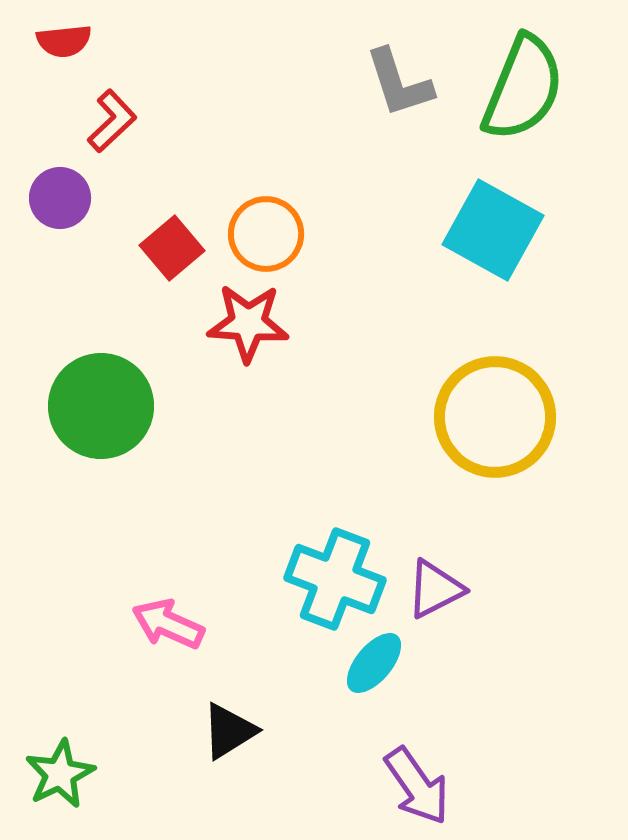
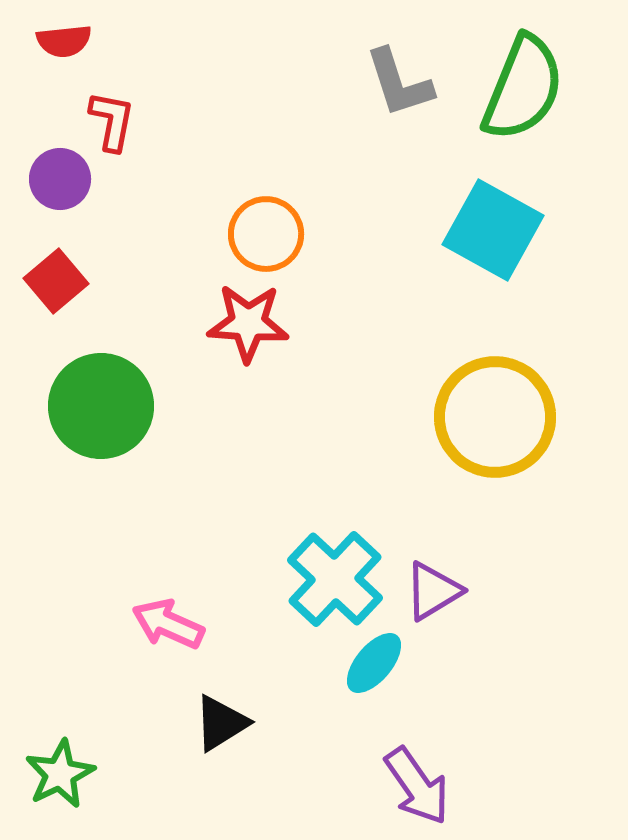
red L-shape: rotated 36 degrees counterclockwise
purple circle: moved 19 px up
red square: moved 116 px left, 33 px down
cyan cross: rotated 22 degrees clockwise
purple triangle: moved 2 px left, 2 px down; rotated 4 degrees counterclockwise
black triangle: moved 8 px left, 8 px up
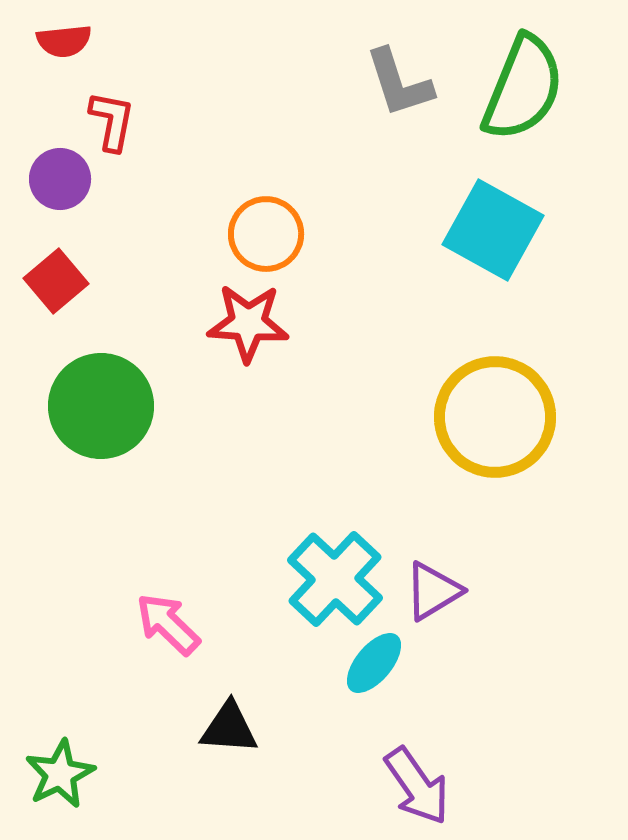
pink arrow: rotated 20 degrees clockwise
black triangle: moved 8 px right, 5 px down; rotated 36 degrees clockwise
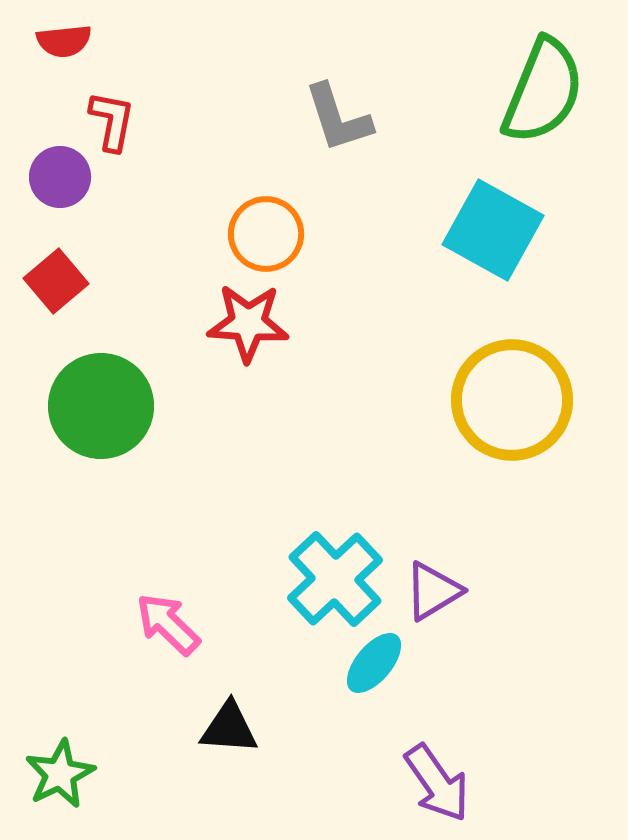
gray L-shape: moved 61 px left, 35 px down
green semicircle: moved 20 px right, 3 px down
purple circle: moved 2 px up
yellow circle: moved 17 px right, 17 px up
cyan cross: rotated 4 degrees clockwise
purple arrow: moved 20 px right, 3 px up
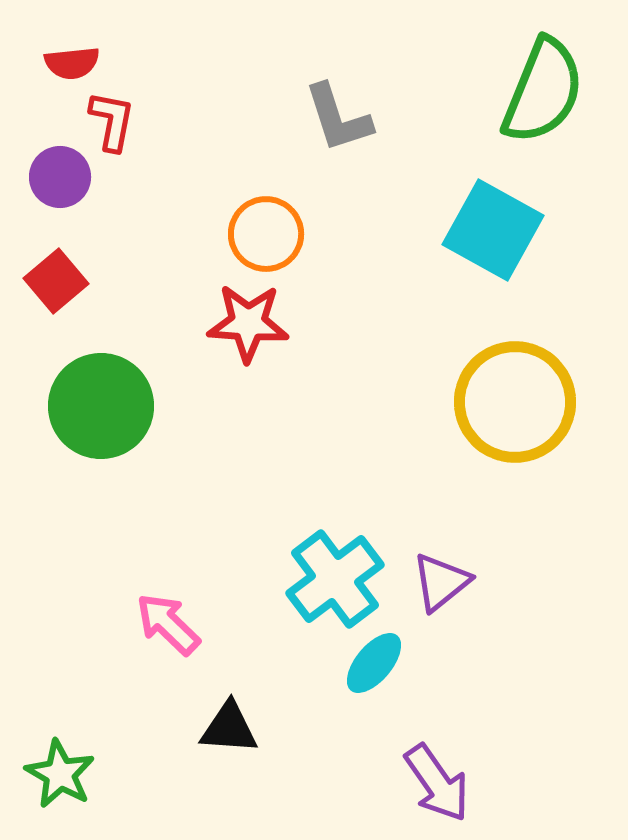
red semicircle: moved 8 px right, 22 px down
yellow circle: moved 3 px right, 2 px down
cyan cross: rotated 6 degrees clockwise
purple triangle: moved 8 px right, 9 px up; rotated 8 degrees counterclockwise
green star: rotated 16 degrees counterclockwise
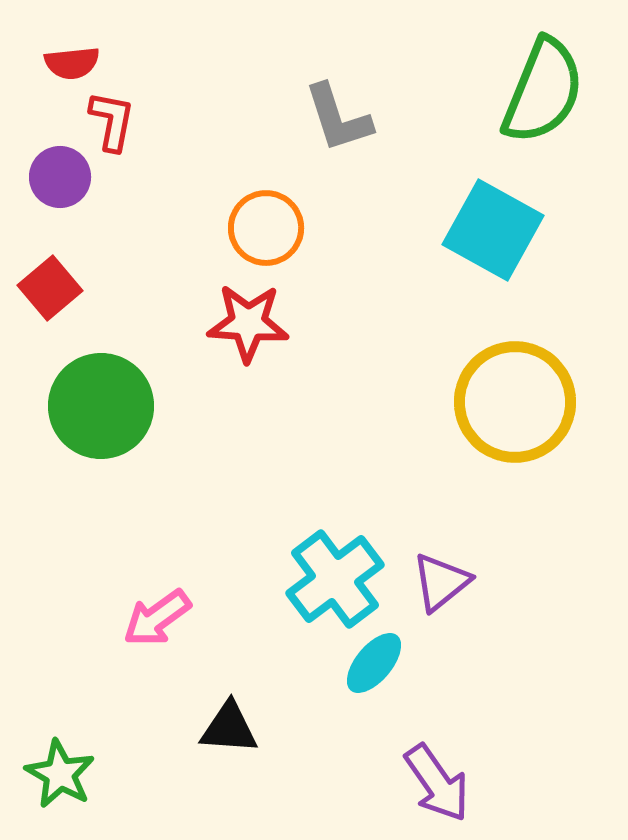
orange circle: moved 6 px up
red square: moved 6 px left, 7 px down
pink arrow: moved 11 px left, 6 px up; rotated 80 degrees counterclockwise
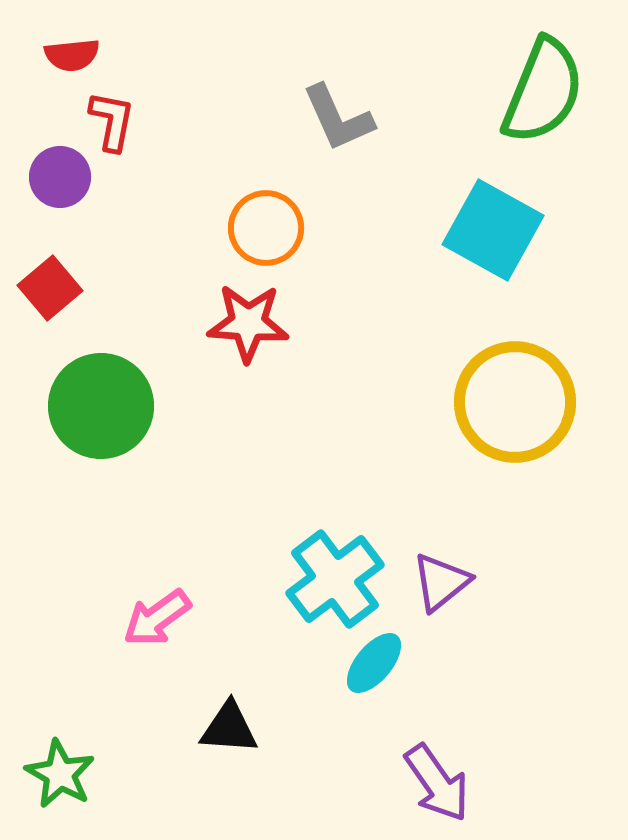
red semicircle: moved 8 px up
gray L-shape: rotated 6 degrees counterclockwise
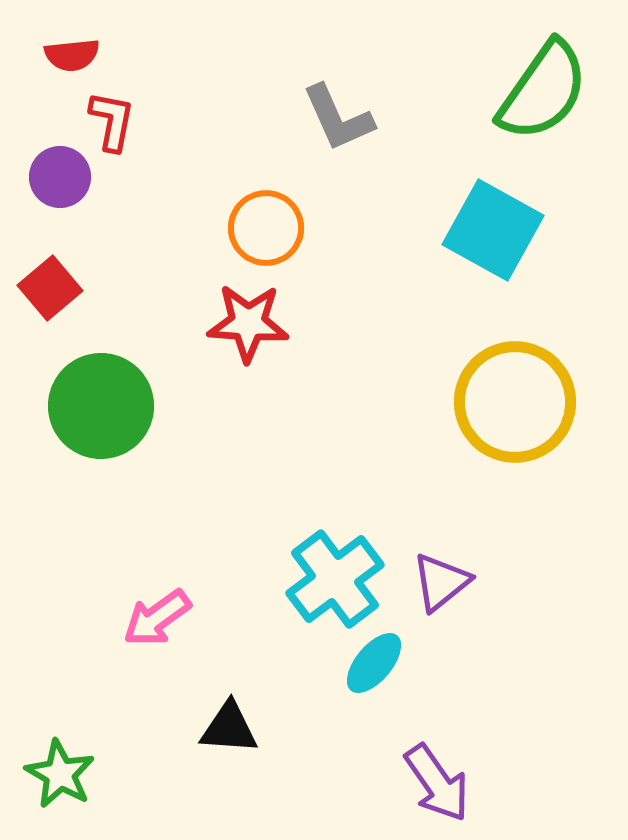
green semicircle: rotated 13 degrees clockwise
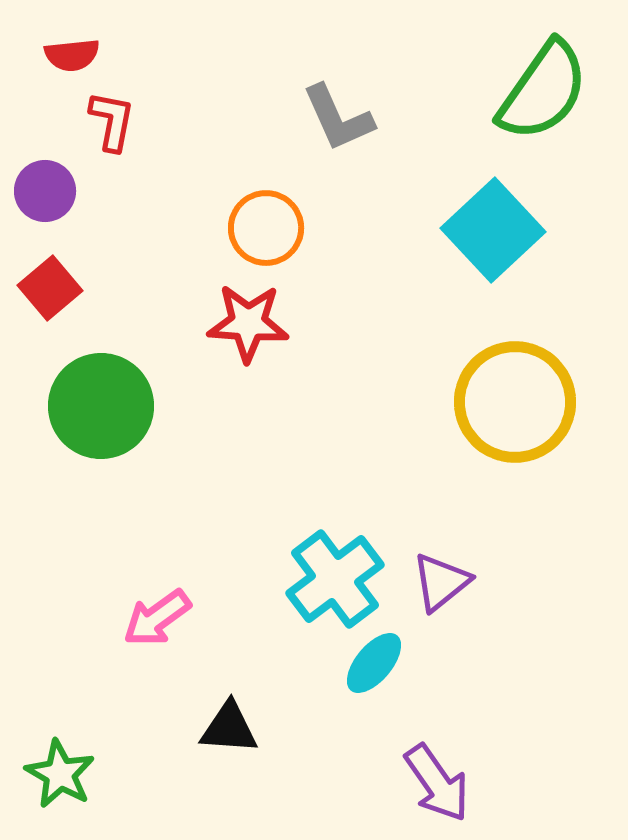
purple circle: moved 15 px left, 14 px down
cyan square: rotated 18 degrees clockwise
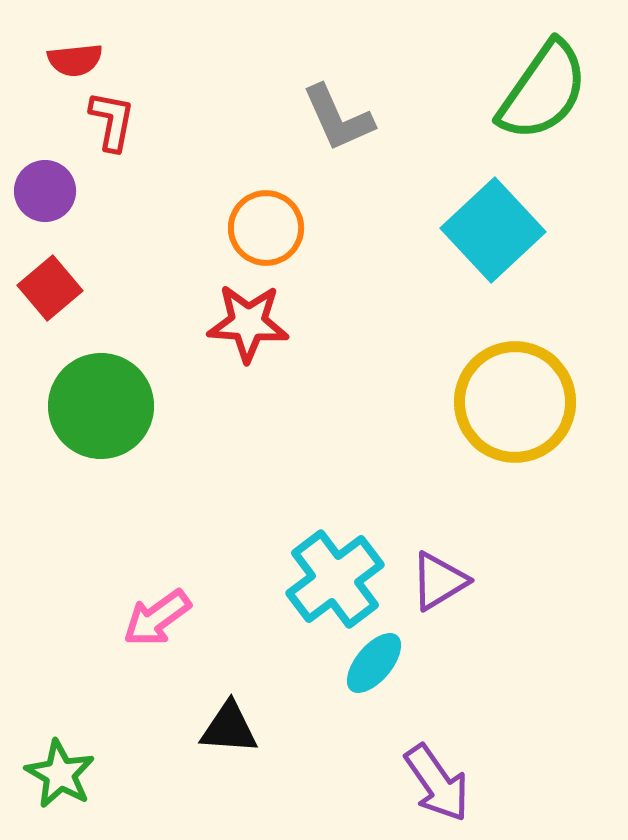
red semicircle: moved 3 px right, 5 px down
purple triangle: moved 2 px left, 1 px up; rotated 8 degrees clockwise
